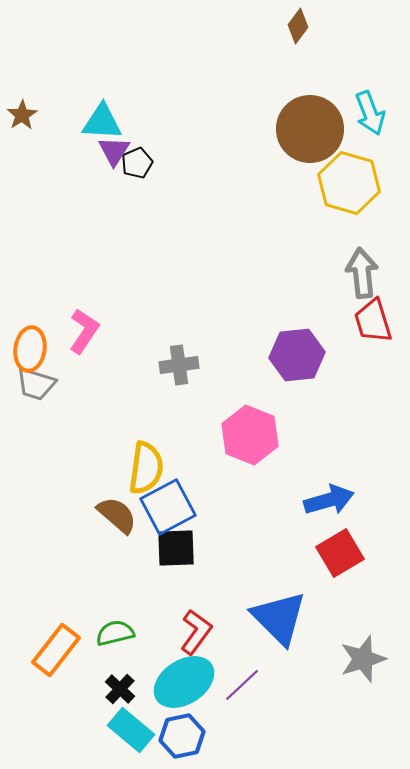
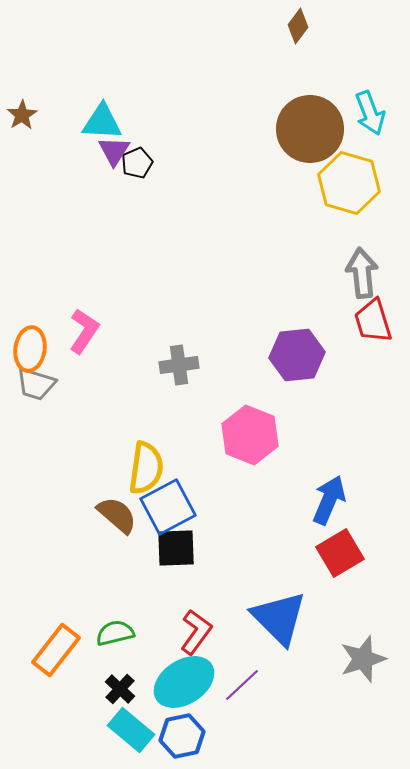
blue arrow: rotated 51 degrees counterclockwise
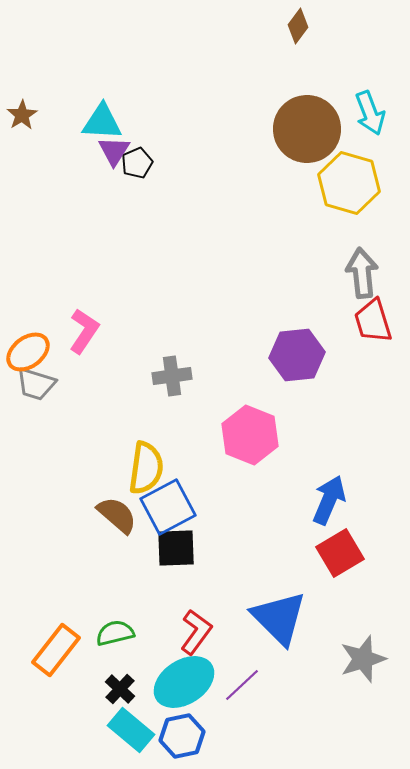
brown circle: moved 3 px left
orange ellipse: moved 2 px left, 3 px down; rotated 45 degrees clockwise
gray cross: moved 7 px left, 11 px down
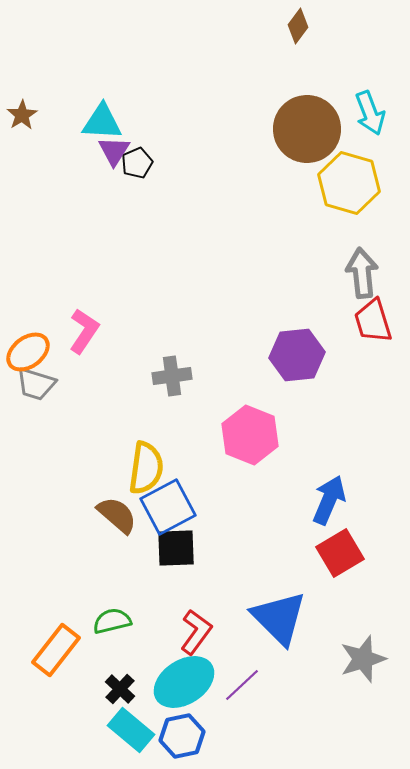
green semicircle: moved 3 px left, 12 px up
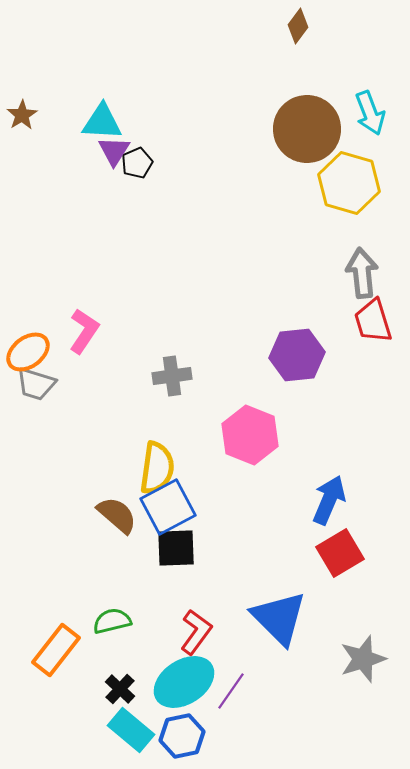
yellow semicircle: moved 11 px right
purple line: moved 11 px left, 6 px down; rotated 12 degrees counterclockwise
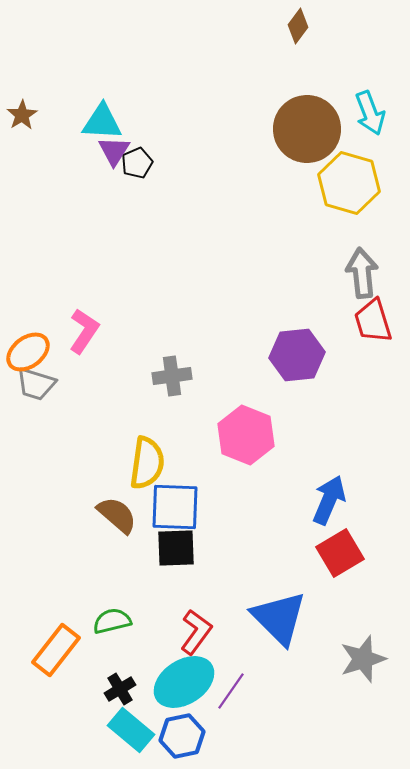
pink hexagon: moved 4 px left
yellow semicircle: moved 10 px left, 5 px up
blue square: moved 7 px right; rotated 30 degrees clockwise
black cross: rotated 16 degrees clockwise
